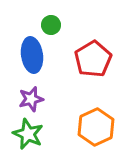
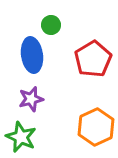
green star: moved 7 px left, 3 px down
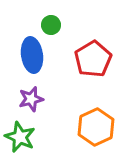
green star: moved 1 px left
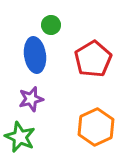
blue ellipse: moved 3 px right
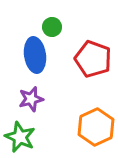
green circle: moved 1 px right, 2 px down
red pentagon: rotated 21 degrees counterclockwise
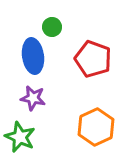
blue ellipse: moved 2 px left, 1 px down
purple star: moved 2 px right, 1 px up; rotated 25 degrees clockwise
